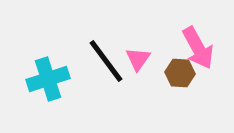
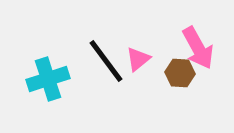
pink triangle: rotated 16 degrees clockwise
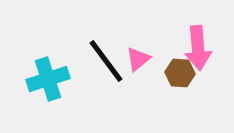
pink arrow: rotated 24 degrees clockwise
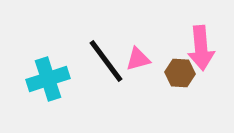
pink arrow: moved 3 px right
pink triangle: rotated 24 degrees clockwise
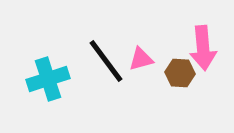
pink arrow: moved 2 px right
pink triangle: moved 3 px right
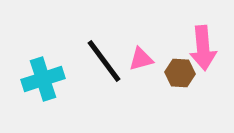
black line: moved 2 px left
cyan cross: moved 5 px left
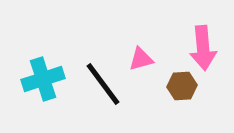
black line: moved 1 px left, 23 px down
brown hexagon: moved 2 px right, 13 px down; rotated 8 degrees counterclockwise
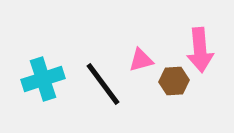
pink arrow: moved 3 px left, 2 px down
pink triangle: moved 1 px down
brown hexagon: moved 8 px left, 5 px up
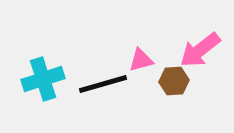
pink arrow: rotated 57 degrees clockwise
black line: rotated 69 degrees counterclockwise
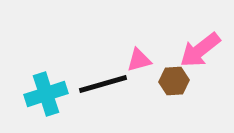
pink triangle: moved 2 px left
cyan cross: moved 3 px right, 15 px down
